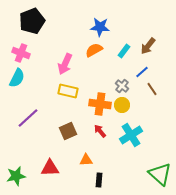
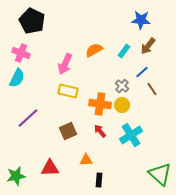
black pentagon: rotated 25 degrees counterclockwise
blue star: moved 41 px right, 7 px up
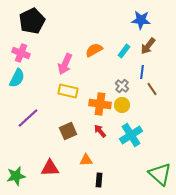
black pentagon: rotated 20 degrees clockwise
blue line: rotated 40 degrees counterclockwise
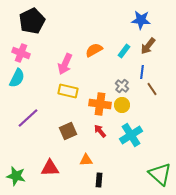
green star: rotated 24 degrees clockwise
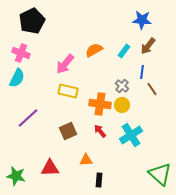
blue star: moved 1 px right
pink arrow: rotated 15 degrees clockwise
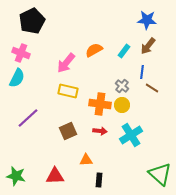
blue star: moved 5 px right
pink arrow: moved 1 px right, 1 px up
brown line: moved 1 px up; rotated 24 degrees counterclockwise
red arrow: rotated 136 degrees clockwise
red triangle: moved 5 px right, 8 px down
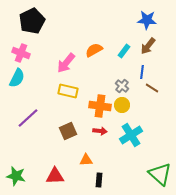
orange cross: moved 2 px down
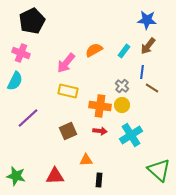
cyan semicircle: moved 2 px left, 3 px down
green triangle: moved 1 px left, 4 px up
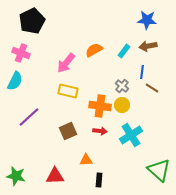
brown arrow: rotated 42 degrees clockwise
purple line: moved 1 px right, 1 px up
